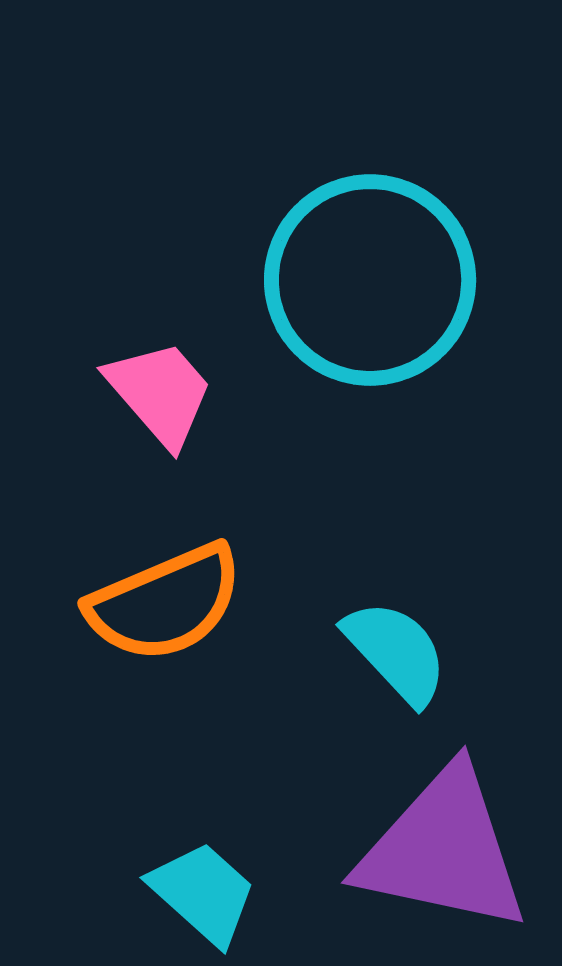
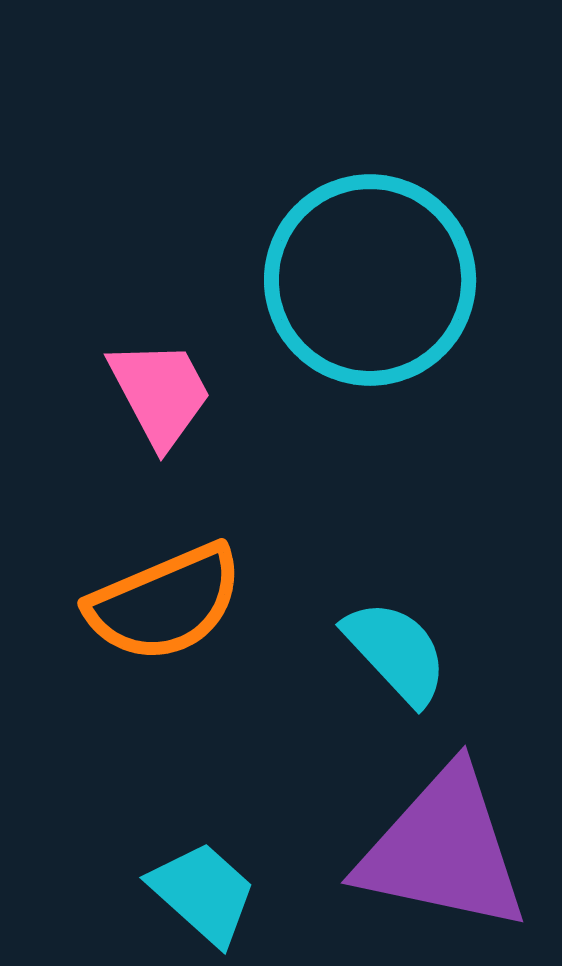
pink trapezoid: rotated 13 degrees clockwise
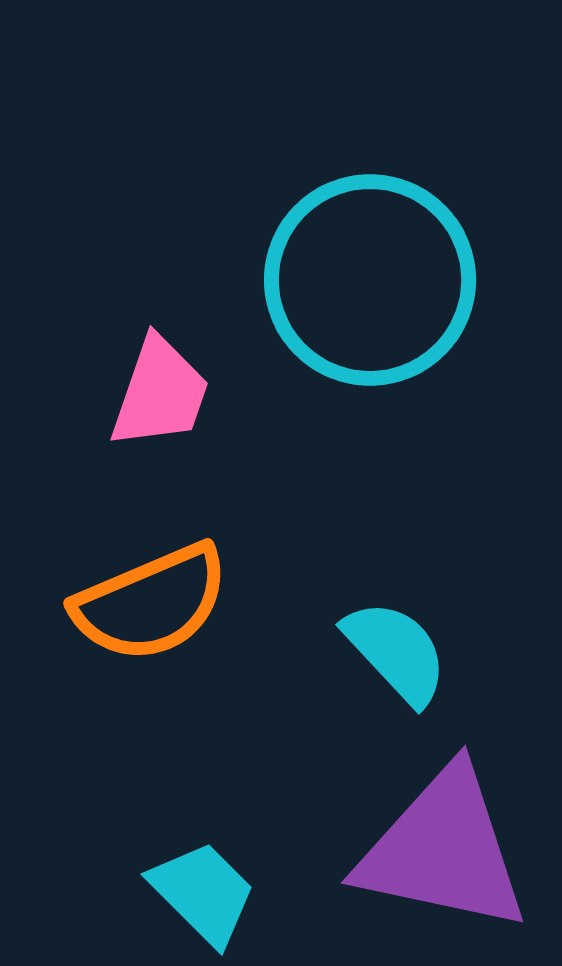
pink trapezoid: rotated 47 degrees clockwise
orange semicircle: moved 14 px left
cyan trapezoid: rotated 3 degrees clockwise
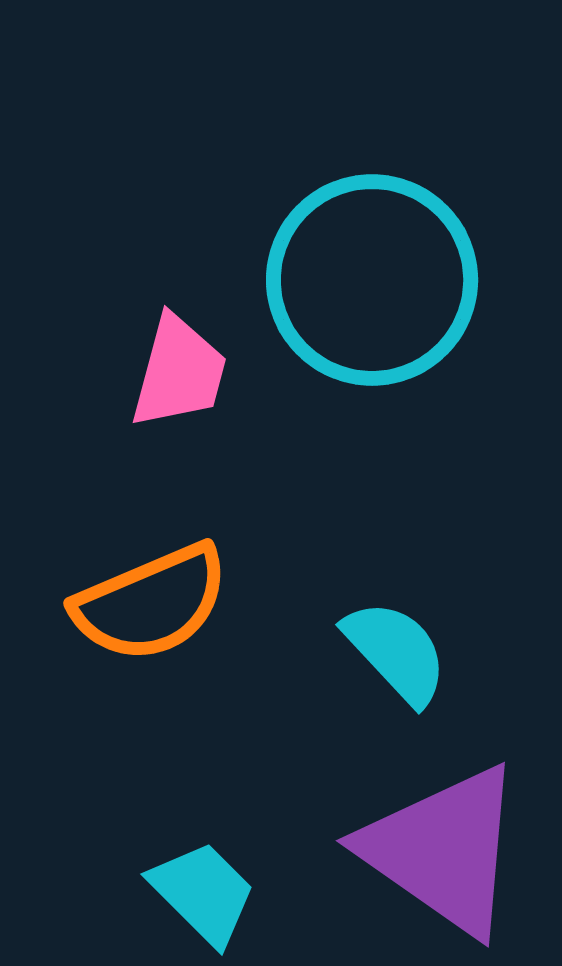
cyan circle: moved 2 px right
pink trapezoid: moved 19 px right, 21 px up; rotated 4 degrees counterclockwise
purple triangle: rotated 23 degrees clockwise
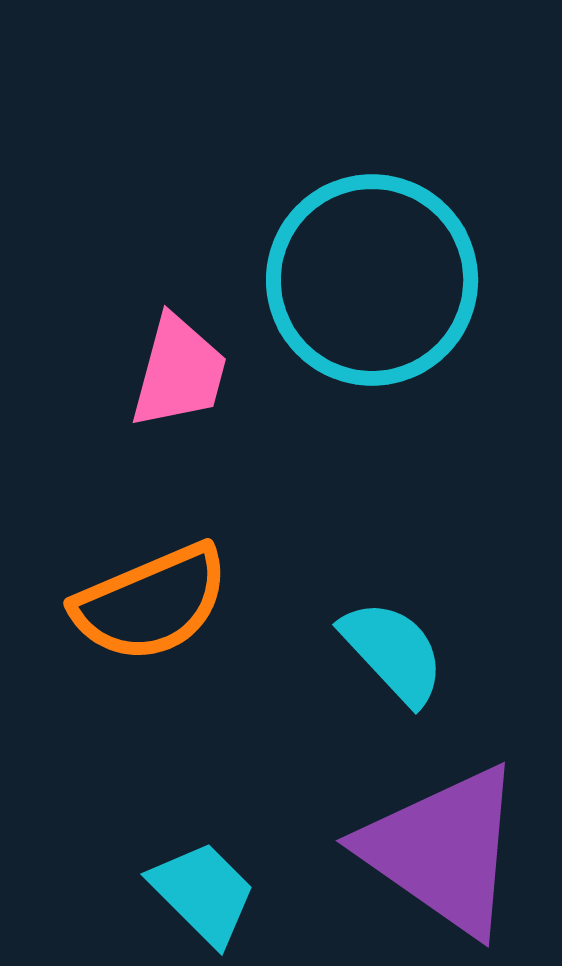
cyan semicircle: moved 3 px left
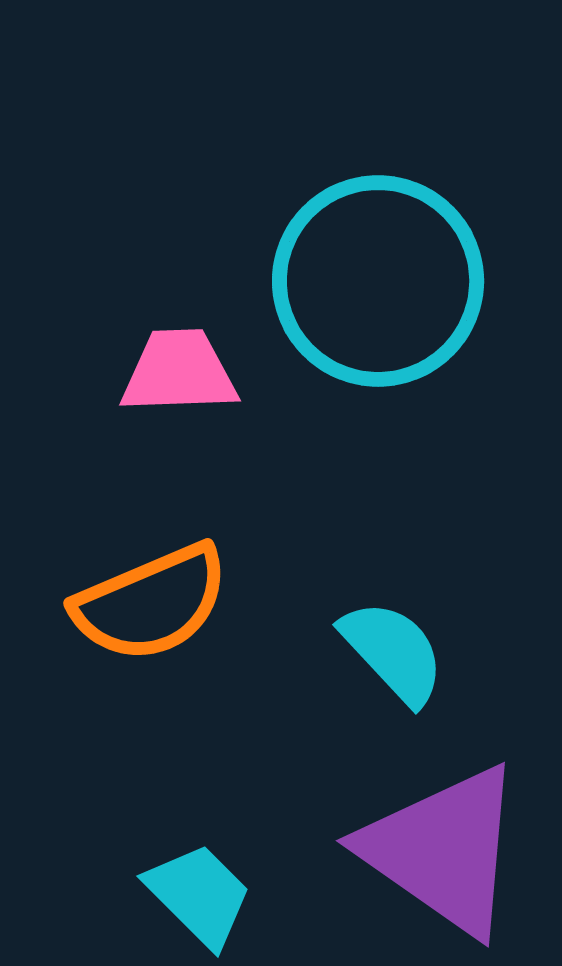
cyan circle: moved 6 px right, 1 px down
pink trapezoid: rotated 107 degrees counterclockwise
cyan trapezoid: moved 4 px left, 2 px down
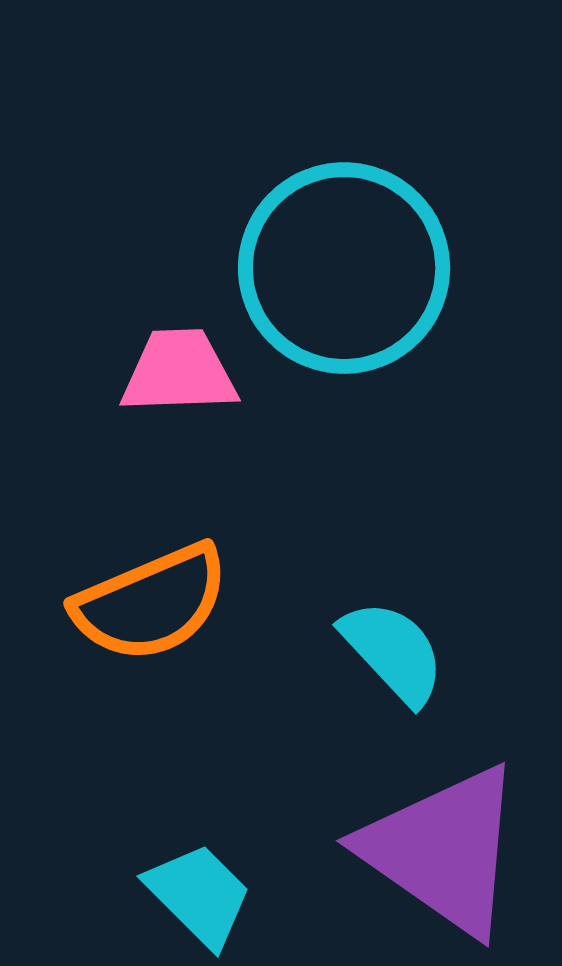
cyan circle: moved 34 px left, 13 px up
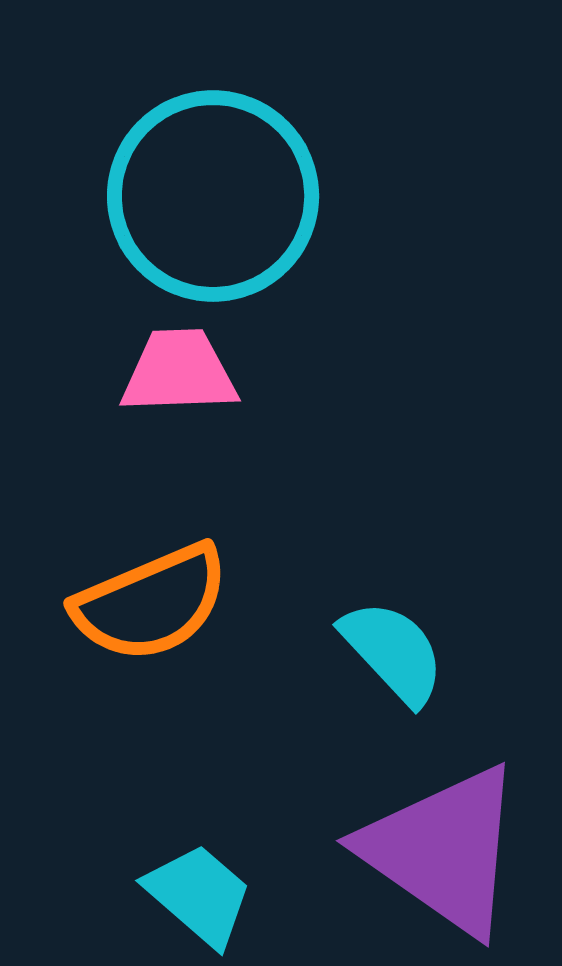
cyan circle: moved 131 px left, 72 px up
cyan trapezoid: rotated 4 degrees counterclockwise
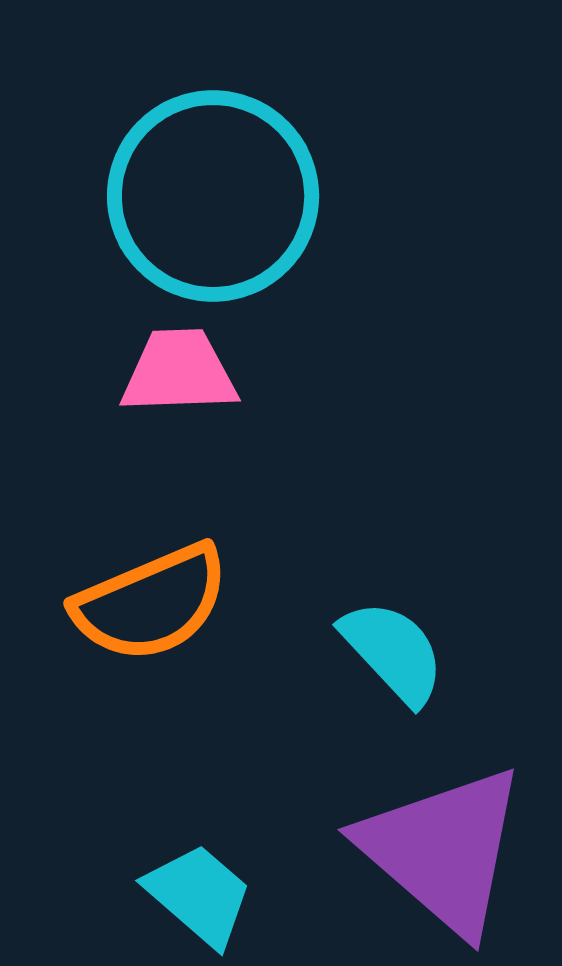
purple triangle: rotated 6 degrees clockwise
